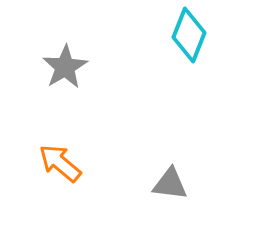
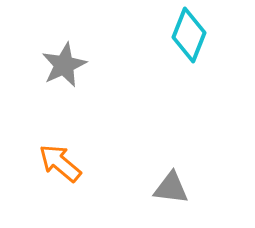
gray star: moved 1 px left, 2 px up; rotated 6 degrees clockwise
gray triangle: moved 1 px right, 4 px down
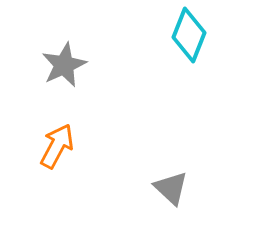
orange arrow: moved 3 px left, 17 px up; rotated 78 degrees clockwise
gray triangle: rotated 36 degrees clockwise
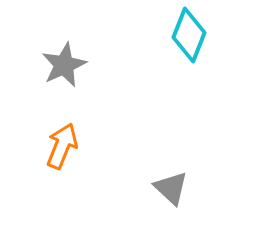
orange arrow: moved 5 px right; rotated 6 degrees counterclockwise
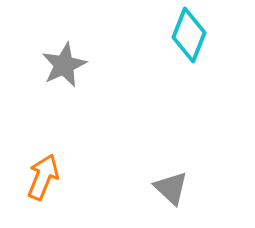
orange arrow: moved 19 px left, 31 px down
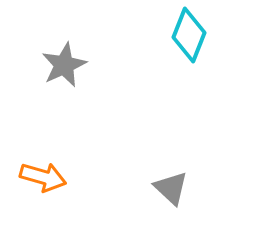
orange arrow: rotated 84 degrees clockwise
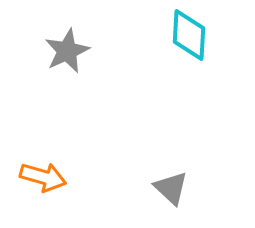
cyan diamond: rotated 18 degrees counterclockwise
gray star: moved 3 px right, 14 px up
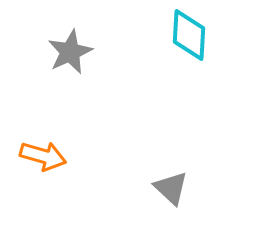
gray star: moved 3 px right, 1 px down
orange arrow: moved 21 px up
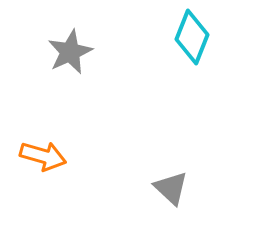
cyan diamond: moved 3 px right, 2 px down; rotated 18 degrees clockwise
